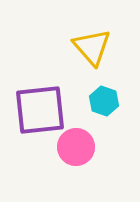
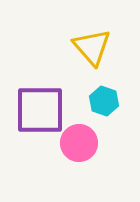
purple square: rotated 6 degrees clockwise
pink circle: moved 3 px right, 4 px up
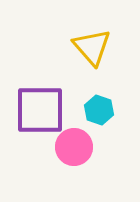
cyan hexagon: moved 5 px left, 9 px down
pink circle: moved 5 px left, 4 px down
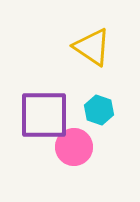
yellow triangle: rotated 15 degrees counterclockwise
purple square: moved 4 px right, 5 px down
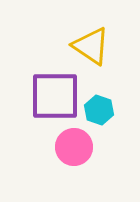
yellow triangle: moved 1 px left, 1 px up
purple square: moved 11 px right, 19 px up
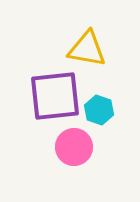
yellow triangle: moved 4 px left, 3 px down; rotated 24 degrees counterclockwise
purple square: rotated 6 degrees counterclockwise
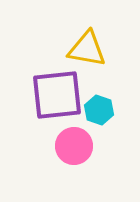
purple square: moved 2 px right, 1 px up
pink circle: moved 1 px up
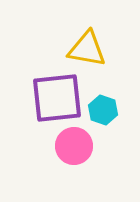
purple square: moved 3 px down
cyan hexagon: moved 4 px right
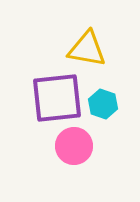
cyan hexagon: moved 6 px up
